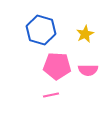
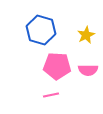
yellow star: moved 1 px right, 1 px down
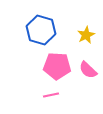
pink semicircle: rotated 42 degrees clockwise
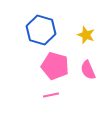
yellow star: rotated 24 degrees counterclockwise
pink pentagon: moved 2 px left; rotated 12 degrees clockwise
pink semicircle: rotated 24 degrees clockwise
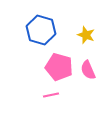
pink pentagon: moved 4 px right, 1 px down
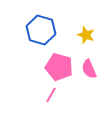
pink semicircle: moved 1 px right, 1 px up
pink line: rotated 49 degrees counterclockwise
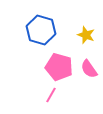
pink semicircle: rotated 12 degrees counterclockwise
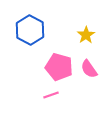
blue hexagon: moved 11 px left; rotated 12 degrees clockwise
yellow star: rotated 18 degrees clockwise
pink line: rotated 42 degrees clockwise
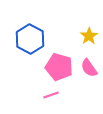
blue hexagon: moved 9 px down
yellow star: moved 3 px right, 1 px down
pink semicircle: moved 1 px up
